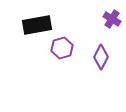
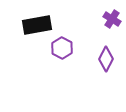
purple hexagon: rotated 15 degrees counterclockwise
purple diamond: moved 5 px right, 2 px down
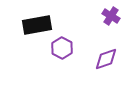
purple cross: moved 1 px left, 3 px up
purple diamond: rotated 45 degrees clockwise
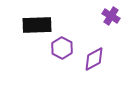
black rectangle: rotated 8 degrees clockwise
purple diamond: moved 12 px left; rotated 10 degrees counterclockwise
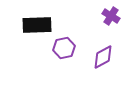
purple hexagon: moved 2 px right; rotated 20 degrees clockwise
purple diamond: moved 9 px right, 2 px up
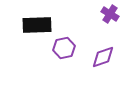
purple cross: moved 1 px left, 2 px up
purple diamond: rotated 10 degrees clockwise
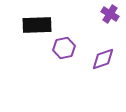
purple diamond: moved 2 px down
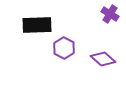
purple hexagon: rotated 20 degrees counterclockwise
purple diamond: rotated 60 degrees clockwise
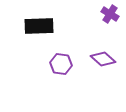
black rectangle: moved 2 px right, 1 px down
purple hexagon: moved 3 px left, 16 px down; rotated 20 degrees counterclockwise
